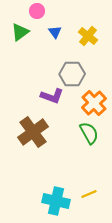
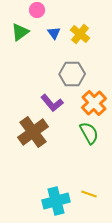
pink circle: moved 1 px up
blue triangle: moved 1 px left, 1 px down
yellow cross: moved 8 px left, 2 px up
purple L-shape: moved 7 px down; rotated 30 degrees clockwise
yellow line: rotated 42 degrees clockwise
cyan cross: rotated 28 degrees counterclockwise
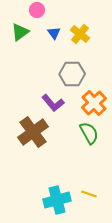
purple L-shape: moved 1 px right
cyan cross: moved 1 px right, 1 px up
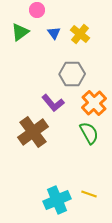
cyan cross: rotated 8 degrees counterclockwise
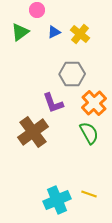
blue triangle: moved 1 px up; rotated 40 degrees clockwise
purple L-shape: rotated 20 degrees clockwise
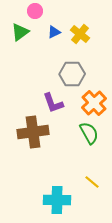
pink circle: moved 2 px left, 1 px down
brown cross: rotated 28 degrees clockwise
yellow line: moved 3 px right, 12 px up; rotated 21 degrees clockwise
cyan cross: rotated 24 degrees clockwise
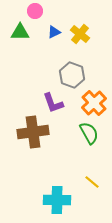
green triangle: rotated 36 degrees clockwise
gray hexagon: moved 1 px down; rotated 20 degrees clockwise
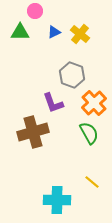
brown cross: rotated 8 degrees counterclockwise
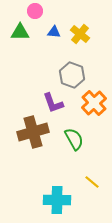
blue triangle: rotated 32 degrees clockwise
green semicircle: moved 15 px left, 6 px down
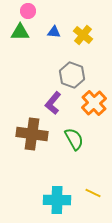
pink circle: moved 7 px left
yellow cross: moved 3 px right, 1 px down
purple L-shape: rotated 60 degrees clockwise
brown cross: moved 1 px left, 2 px down; rotated 24 degrees clockwise
yellow line: moved 1 px right, 11 px down; rotated 14 degrees counterclockwise
